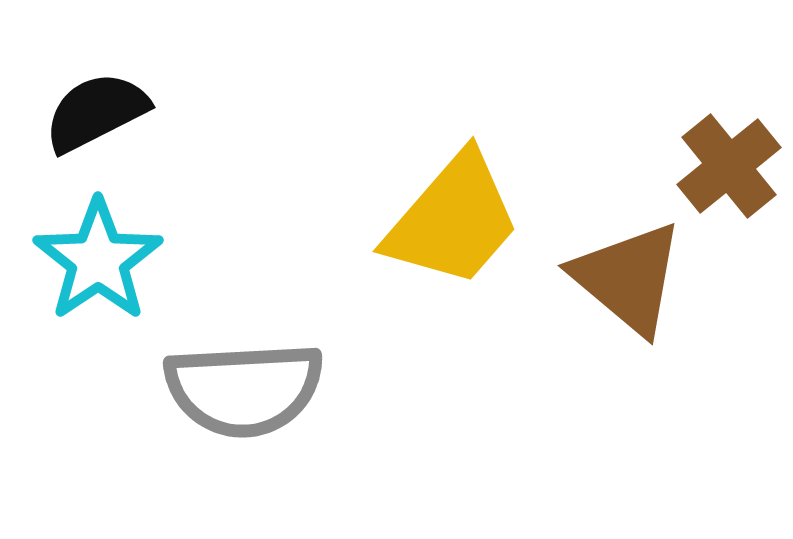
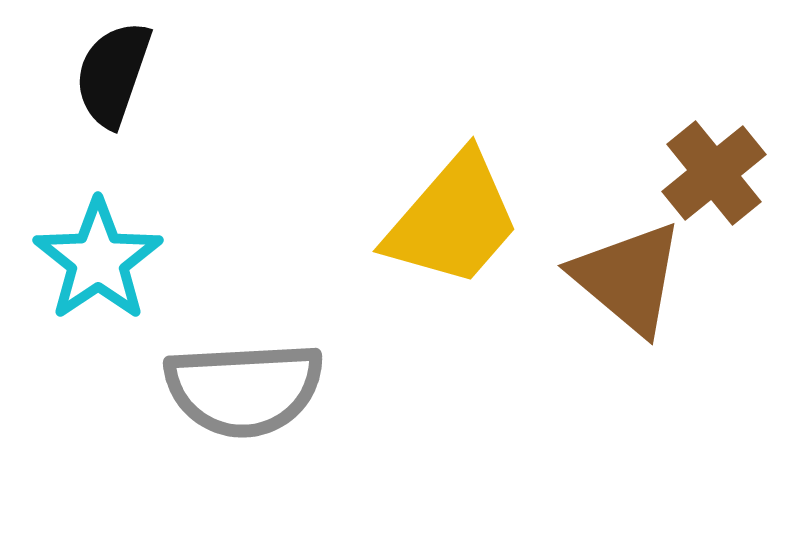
black semicircle: moved 17 px right, 38 px up; rotated 44 degrees counterclockwise
brown cross: moved 15 px left, 7 px down
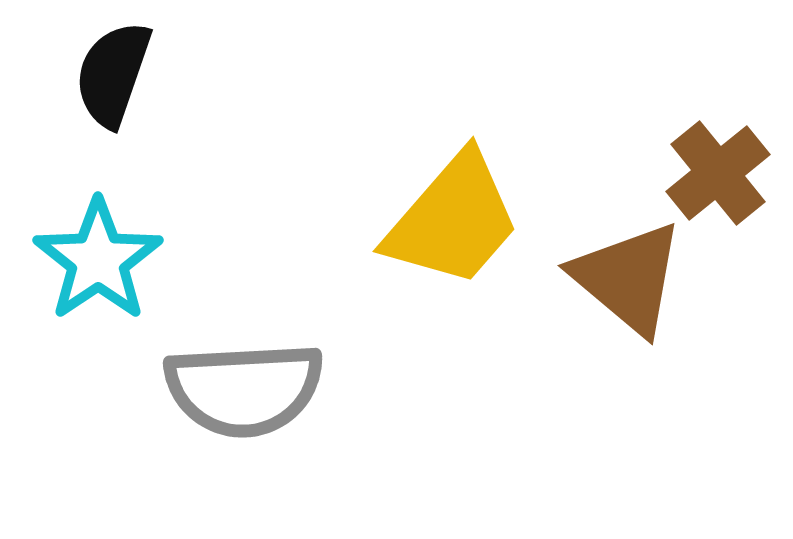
brown cross: moved 4 px right
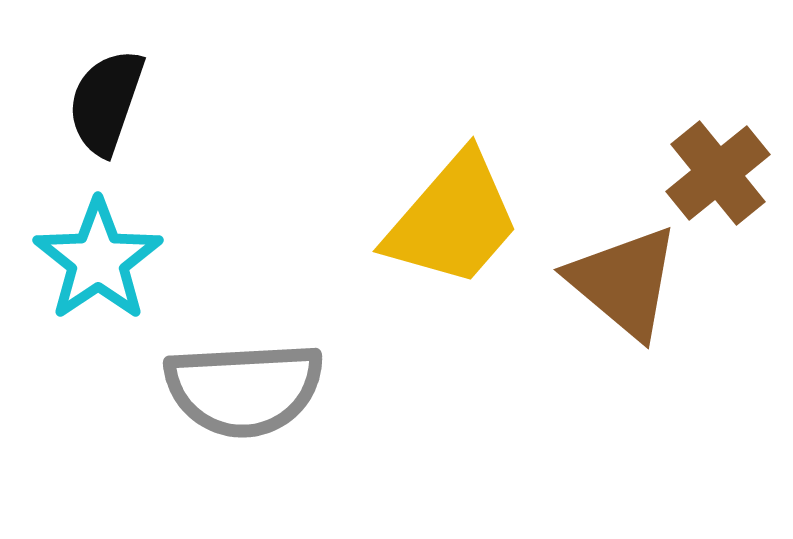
black semicircle: moved 7 px left, 28 px down
brown triangle: moved 4 px left, 4 px down
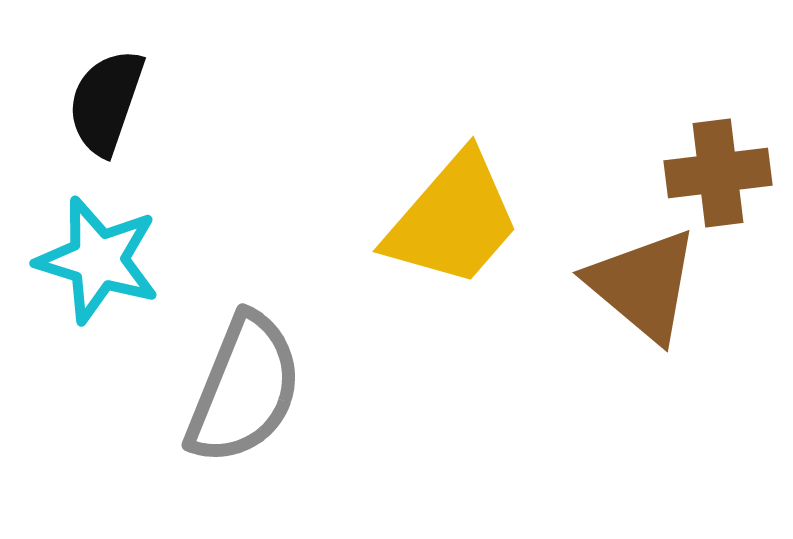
brown cross: rotated 32 degrees clockwise
cyan star: rotated 21 degrees counterclockwise
brown triangle: moved 19 px right, 3 px down
gray semicircle: rotated 65 degrees counterclockwise
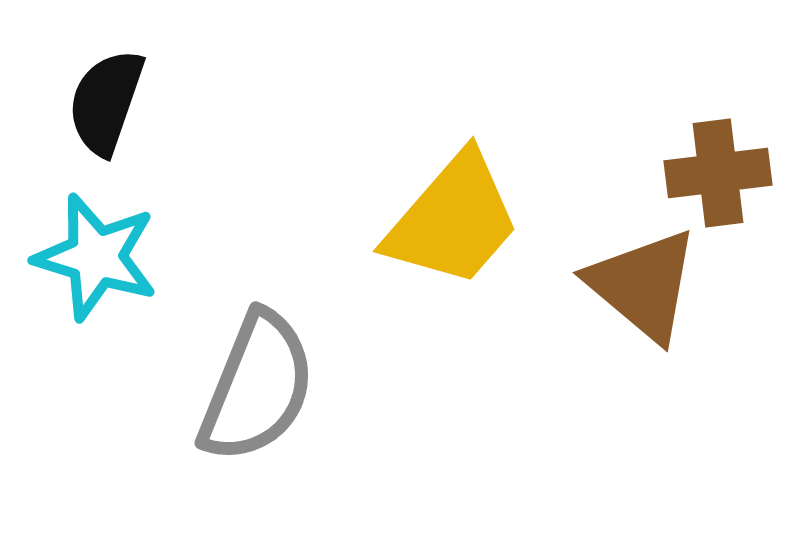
cyan star: moved 2 px left, 3 px up
gray semicircle: moved 13 px right, 2 px up
